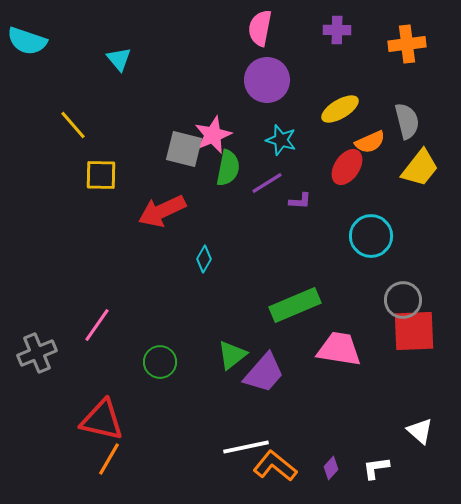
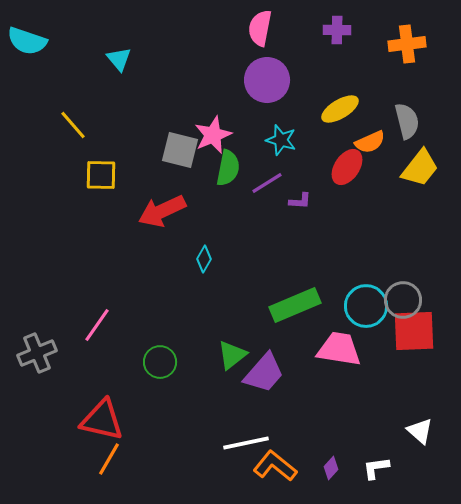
gray square: moved 4 px left, 1 px down
cyan circle: moved 5 px left, 70 px down
white line: moved 4 px up
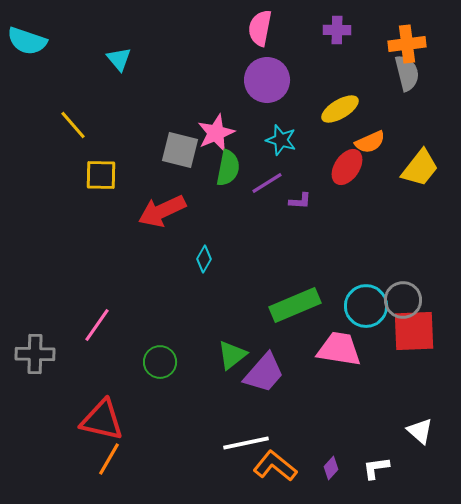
gray semicircle: moved 48 px up
pink star: moved 3 px right, 2 px up
gray cross: moved 2 px left, 1 px down; rotated 24 degrees clockwise
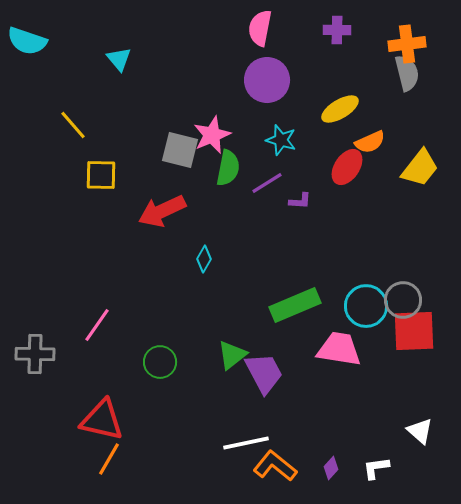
pink star: moved 4 px left, 2 px down
purple trapezoid: rotated 69 degrees counterclockwise
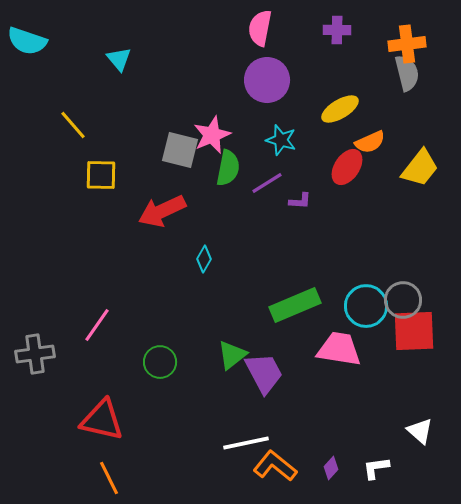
gray cross: rotated 9 degrees counterclockwise
orange line: moved 19 px down; rotated 56 degrees counterclockwise
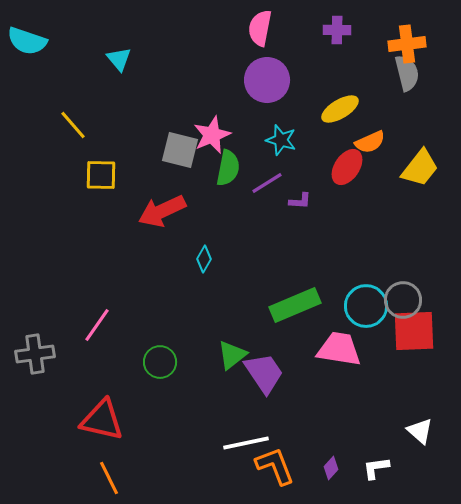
purple trapezoid: rotated 6 degrees counterclockwise
orange L-shape: rotated 30 degrees clockwise
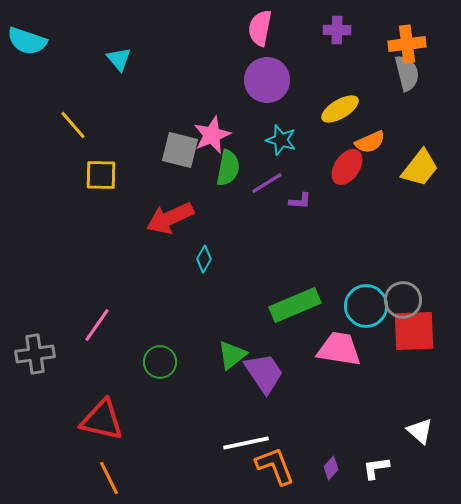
red arrow: moved 8 px right, 7 px down
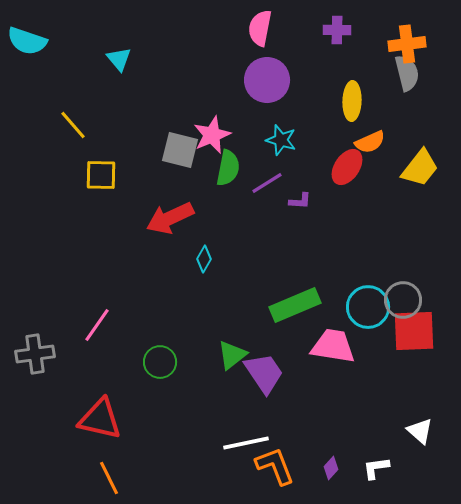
yellow ellipse: moved 12 px right, 8 px up; rotated 57 degrees counterclockwise
cyan circle: moved 2 px right, 1 px down
pink trapezoid: moved 6 px left, 3 px up
red triangle: moved 2 px left, 1 px up
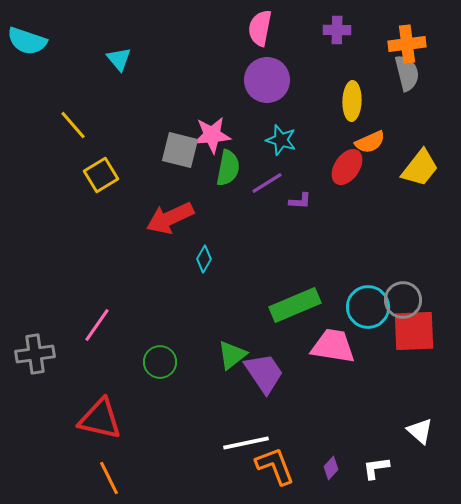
pink star: rotated 18 degrees clockwise
yellow square: rotated 32 degrees counterclockwise
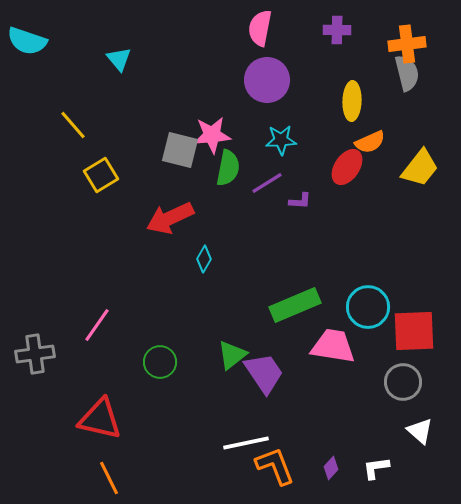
cyan star: rotated 20 degrees counterclockwise
gray circle: moved 82 px down
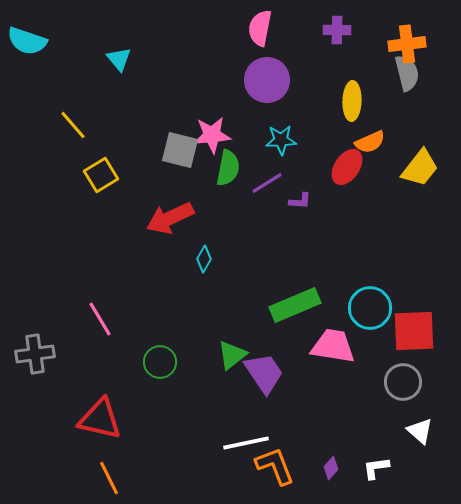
cyan circle: moved 2 px right, 1 px down
pink line: moved 3 px right, 6 px up; rotated 66 degrees counterclockwise
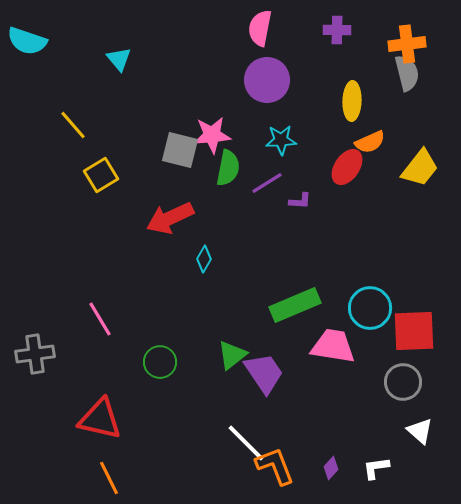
white line: rotated 57 degrees clockwise
